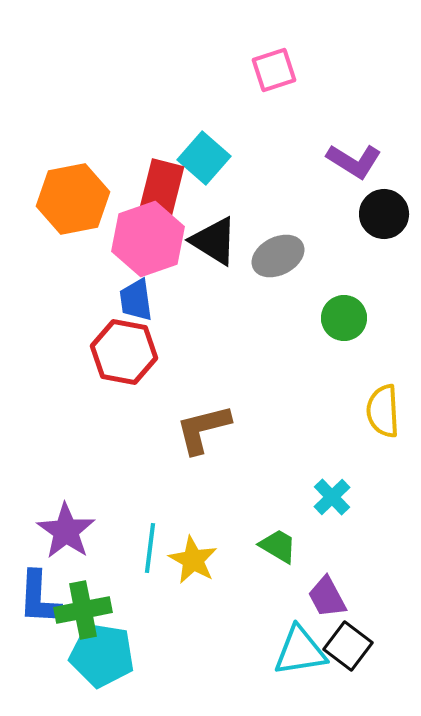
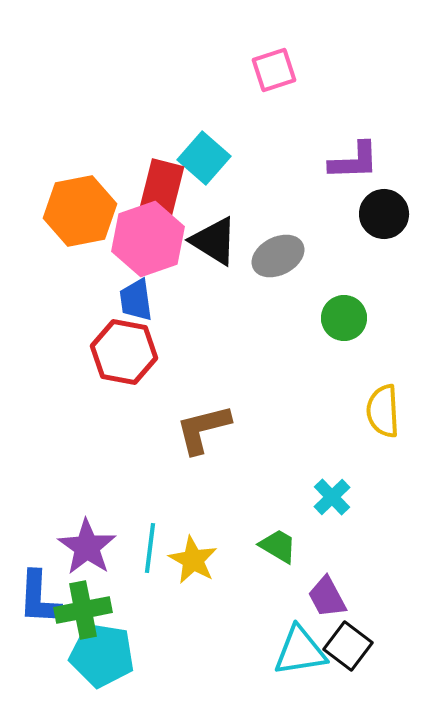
purple L-shape: rotated 34 degrees counterclockwise
orange hexagon: moved 7 px right, 12 px down
purple star: moved 21 px right, 16 px down
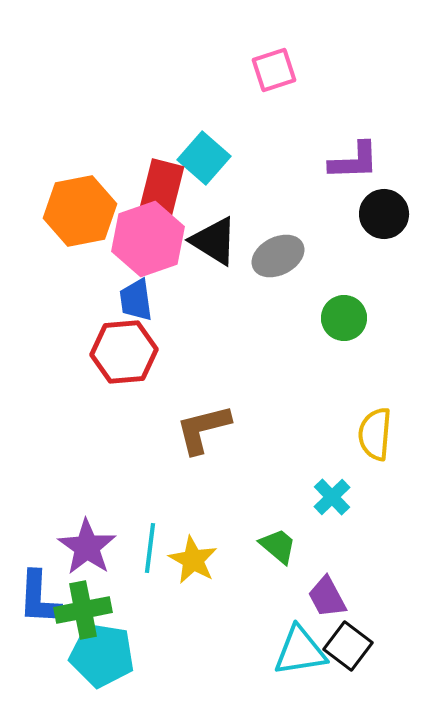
red hexagon: rotated 16 degrees counterclockwise
yellow semicircle: moved 8 px left, 23 px down; rotated 8 degrees clockwise
green trapezoid: rotated 9 degrees clockwise
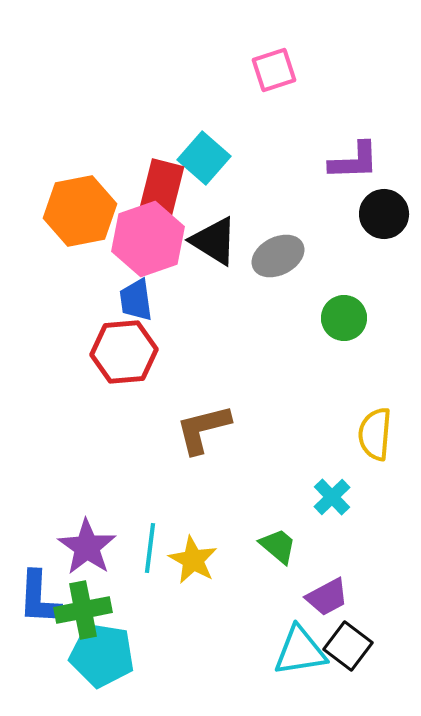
purple trapezoid: rotated 90 degrees counterclockwise
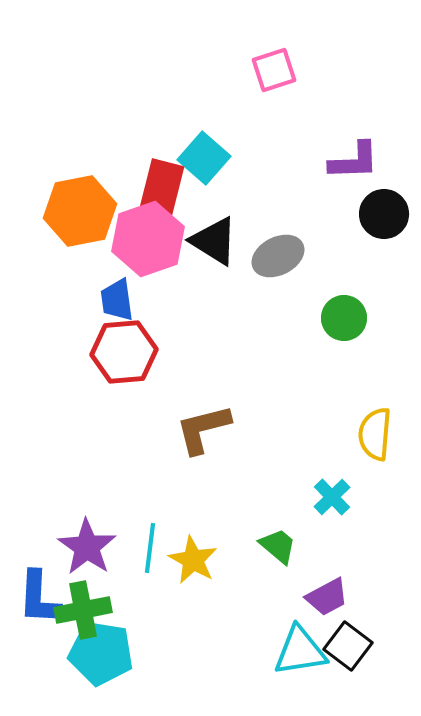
blue trapezoid: moved 19 px left
cyan pentagon: moved 1 px left, 2 px up
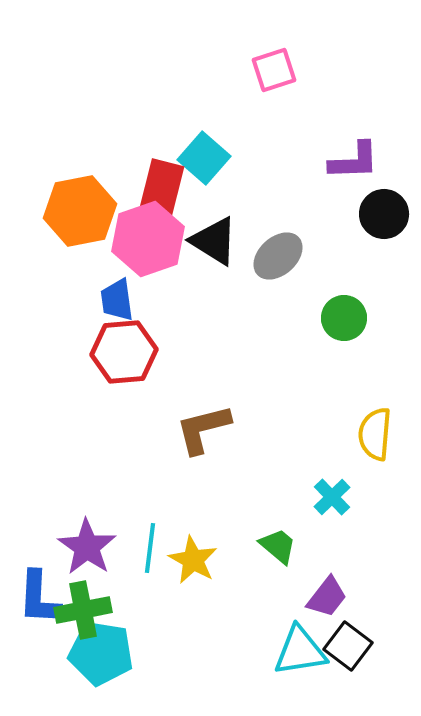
gray ellipse: rotated 15 degrees counterclockwise
purple trapezoid: rotated 24 degrees counterclockwise
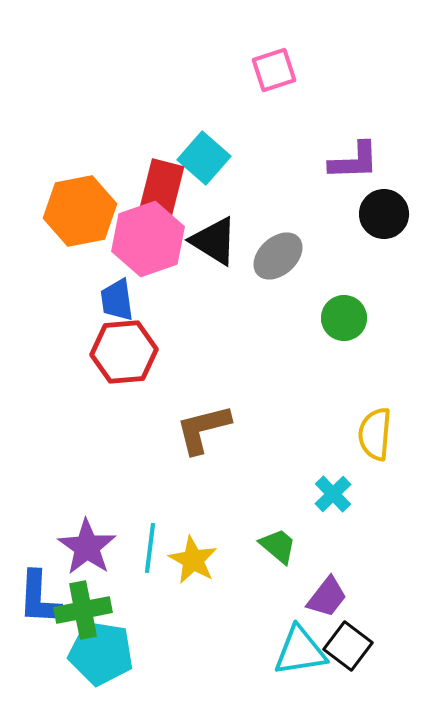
cyan cross: moved 1 px right, 3 px up
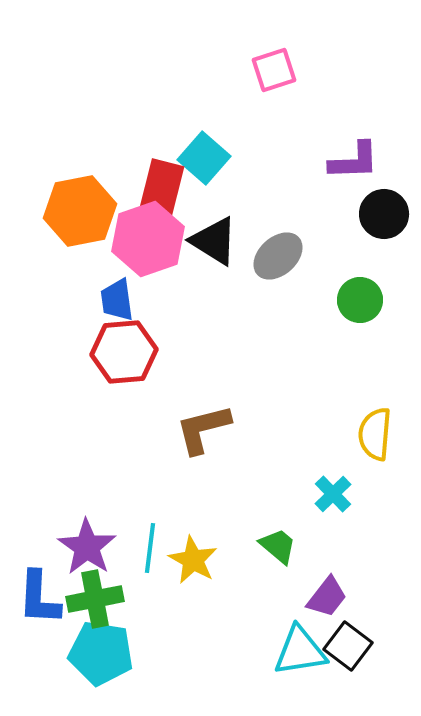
green circle: moved 16 px right, 18 px up
green cross: moved 12 px right, 11 px up
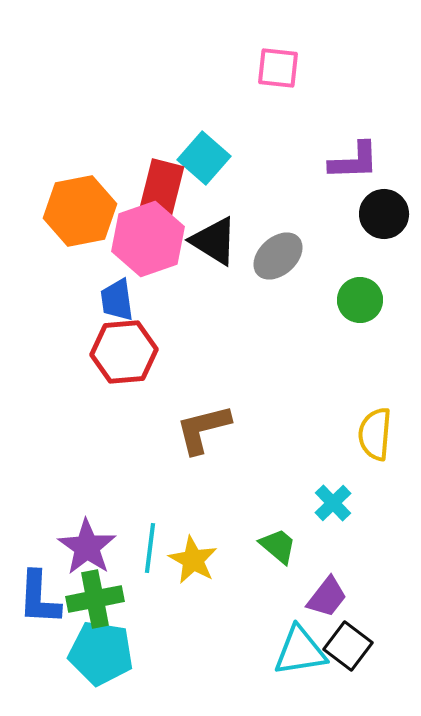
pink square: moved 4 px right, 2 px up; rotated 24 degrees clockwise
cyan cross: moved 9 px down
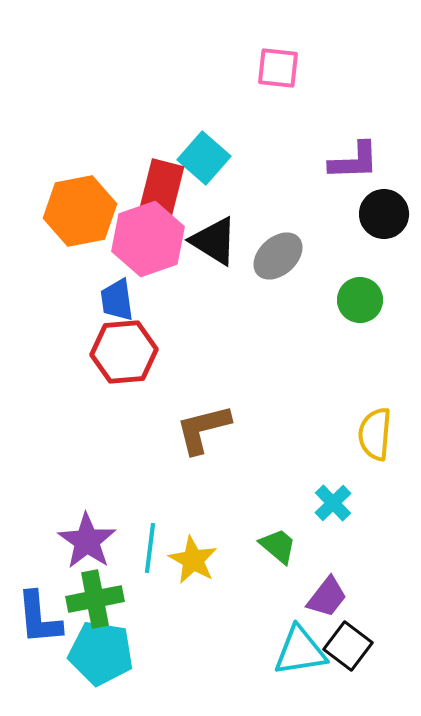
purple star: moved 6 px up
blue L-shape: moved 20 px down; rotated 8 degrees counterclockwise
